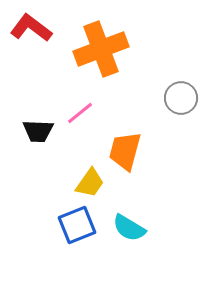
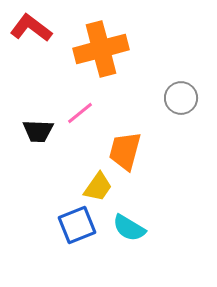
orange cross: rotated 6 degrees clockwise
yellow trapezoid: moved 8 px right, 4 px down
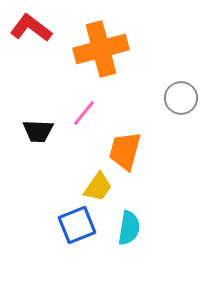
pink line: moved 4 px right; rotated 12 degrees counterclockwise
cyan semicircle: rotated 112 degrees counterclockwise
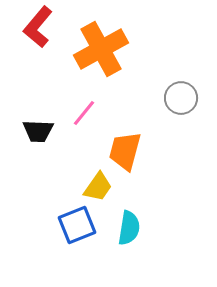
red L-shape: moved 7 px right, 1 px up; rotated 87 degrees counterclockwise
orange cross: rotated 14 degrees counterclockwise
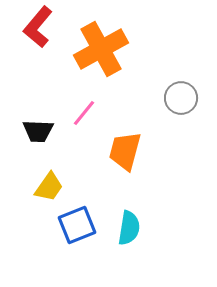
yellow trapezoid: moved 49 px left
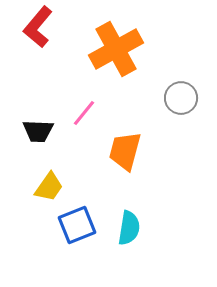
orange cross: moved 15 px right
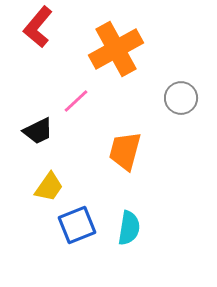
pink line: moved 8 px left, 12 px up; rotated 8 degrees clockwise
black trapezoid: rotated 28 degrees counterclockwise
